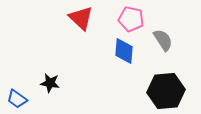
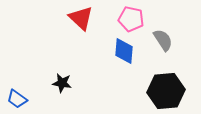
black star: moved 12 px right
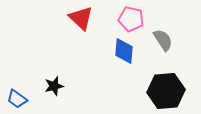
black star: moved 8 px left, 3 px down; rotated 24 degrees counterclockwise
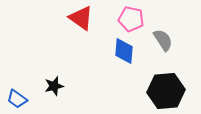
red triangle: rotated 8 degrees counterclockwise
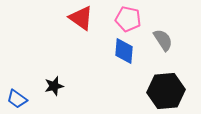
pink pentagon: moved 3 px left
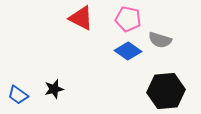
red triangle: rotated 8 degrees counterclockwise
gray semicircle: moved 3 px left; rotated 140 degrees clockwise
blue diamond: moved 4 px right; rotated 60 degrees counterclockwise
black star: moved 3 px down
blue trapezoid: moved 1 px right, 4 px up
